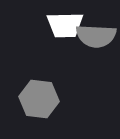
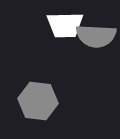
gray hexagon: moved 1 px left, 2 px down
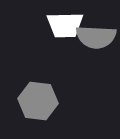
gray semicircle: moved 1 px down
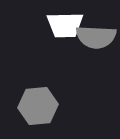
gray hexagon: moved 5 px down; rotated 12 degrees counterclockwise
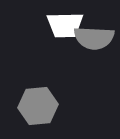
gray semicircle: moved 2 px left, 1 px down
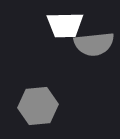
gray semicircle: moved 6 px down; rotated 9 degrees counterclockwise
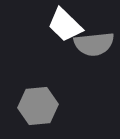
white trapezoid: rotated 45 degrees clockwise
